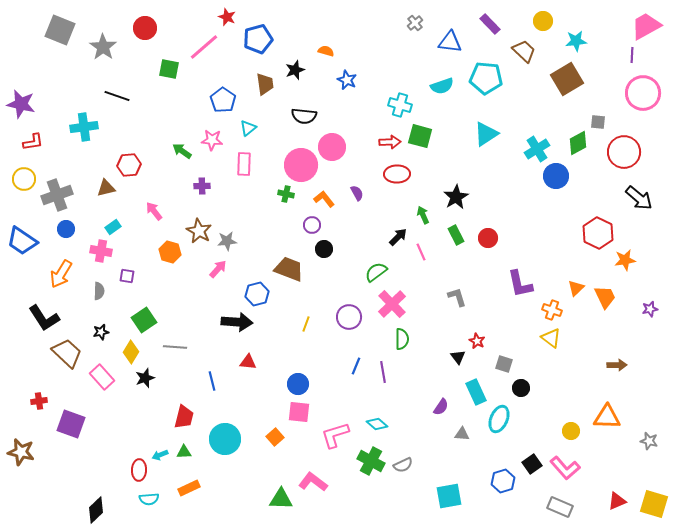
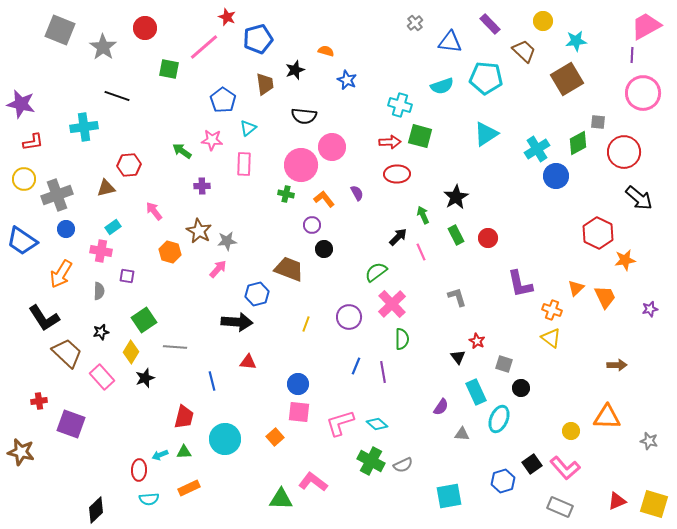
pink L-shape at (335, 435): moved 5 px right, 12 px up
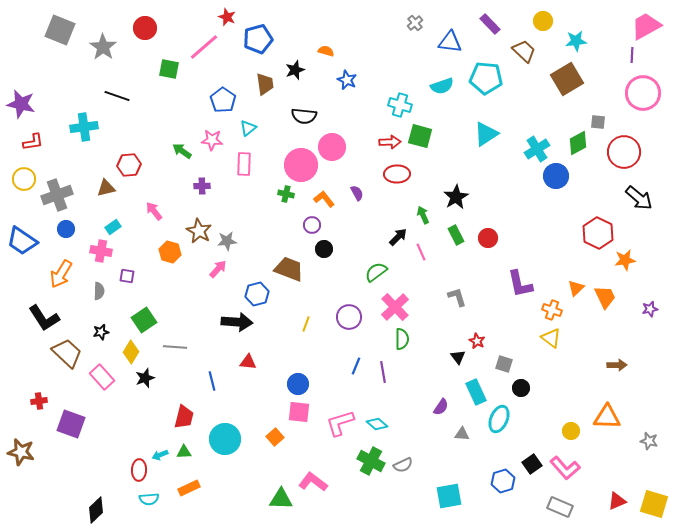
pink cross at (392, 304): moved 3 px right, 3 px down
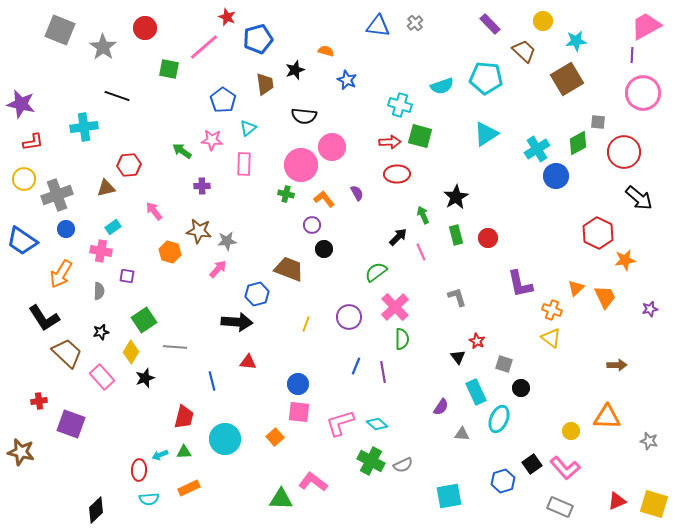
blue triangle at (450, 42): moved 72 px left, 16 px up
brown star at (199, 231): rotated 20 degrees counterclockwise
green rectangle at (456, 235): rotated 12 degrees clockwise
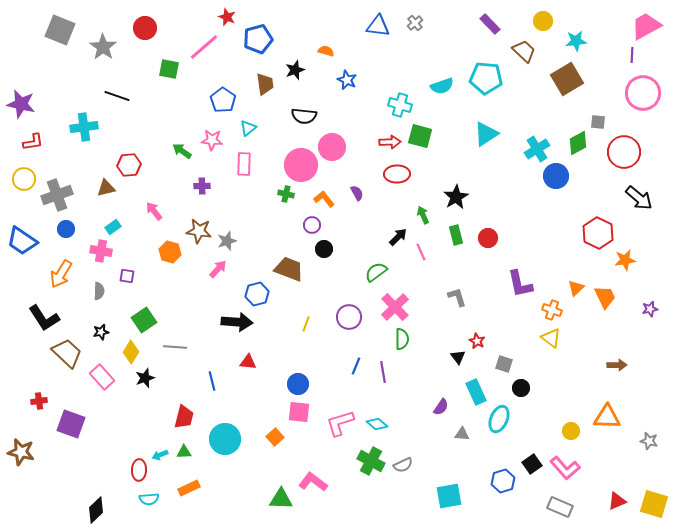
gray star at (227, 241): rotated 12 degrees counterclockwise
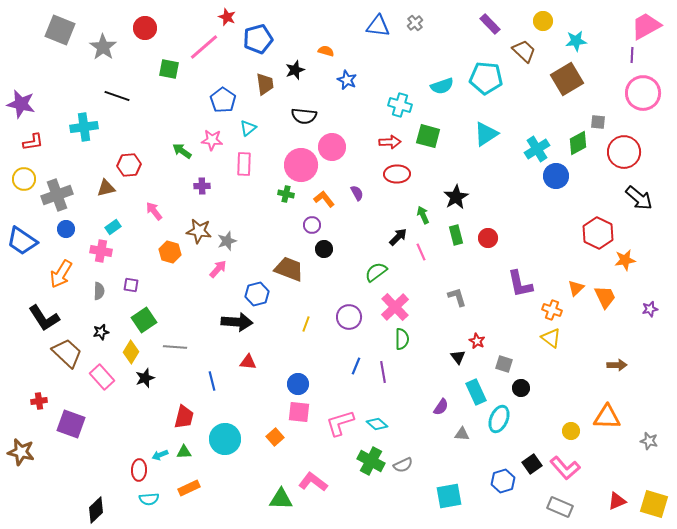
green square at (420, 136): moved 8 px right
purple square at (127, 276): moved 4 px right, 9 px down
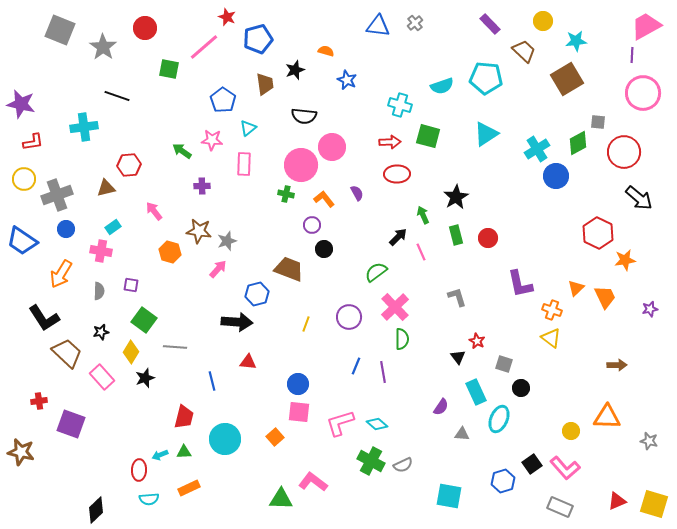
green square at (144, 320): rotated 20 degrees counterclockwise
cyan square at (449, 496): rotated 20 degrees clockwise
